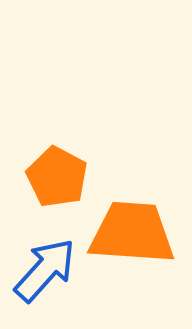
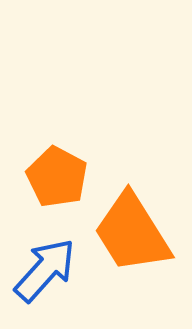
orange trapezoid: rotated 126 degrees counterclockwise
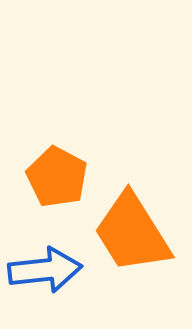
blue arrow: rotated 42 degrees clockwise
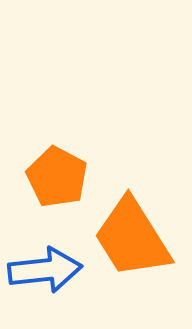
orange trapezoid: moved 5 px down
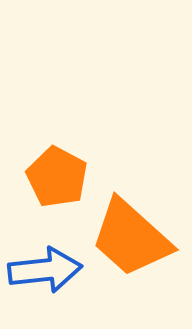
orange trapezoid: moved 1 px left; rotated 16 degrees counterclockwise
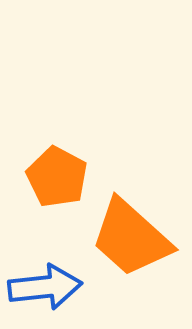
blue arrow: moved 17 px down
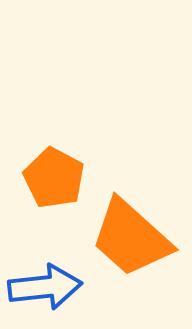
orange pentagon: moved 3 px left, 1 px down
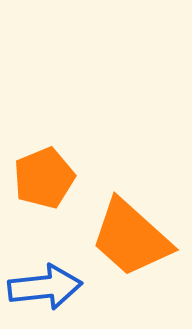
orange pentagon: moved 10 px left; rotated 22 degrees clockwise
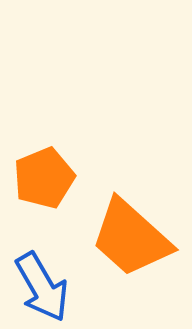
blue arrow: moved 3 px left; rotated 66 degrees clockwise
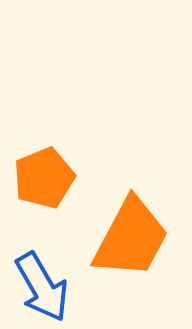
orange trapezoid: rotated 104 degrees counterclockwise
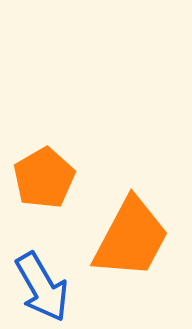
orange pentagon: rotated 8 degrees counterclockwise
